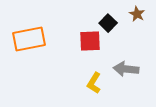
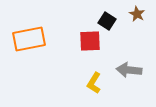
black square: moved 1 px left, 2 px up; rotated 12 degrees counterclockwise
gray arrow: moved 3 px right, 1 px down
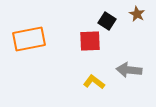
yellow L-shape: moved 1 px up; rotated 95 degrees clockwise
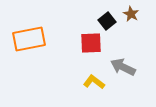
brown star: moved 6 px left
black square: rotated 18 degrees clockwise
red square: moved 1 px right, 2 px down
gray arrow: moved 6 px left, 3 px up; rotated 20 degrees clockwise
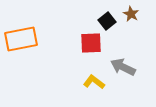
orange rectangle: moved 8 px left
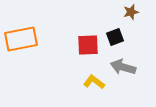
brown star: moved 2 px up; rotated 28 degrees clockwise
black square: moved 8 px right, 16 px down; rotated 18 degrees clockwise
red square: moved 3 px left, 2 px down
gray arrow: rotated 10 degrees counterclockwise
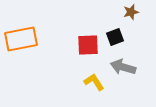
yellow L-shape: rotated 20 degrees clockwise
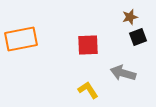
brown star: moved 1 px left, 5 px down
black square: moved 23 px right
gray arrow: moved 6 px down
yellow L-shape: moved 6 px left, 8 px down
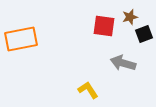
black square: moved 6 px right, 3 px up
red square: moved 16 px right, 19 px up; rotated 10 degrees clockwise
gray arrow: moved 10 px up
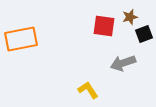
gray arrow: rotated 35 degrees counterclockwise
